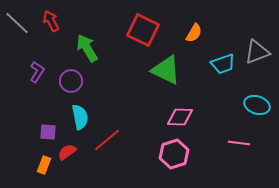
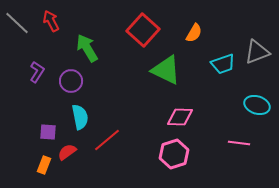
red square: rotated 16 degrees clockwise
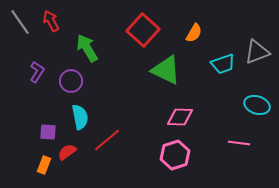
gray line: moved 3 px right, 1 px up; rotated 12 degrees clockwise
pink hexagon: moved 1 px right, 1 px down
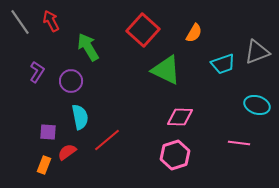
green arrow: moved 1 px right, 1 px up
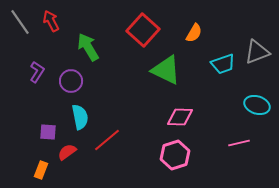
pink line: rotated 20 degrees counterclockwise
orange rectangle: moved 3 px left, 5 px down
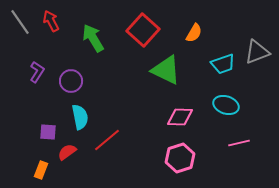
green arrow: moved 5 px right, 9 px up
cyan ellipse: moved 31 px left
pink hexagon: moved 5 px right, 3 px down
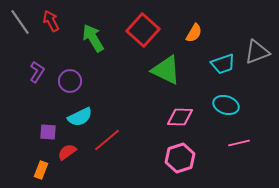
purple circle: moved 1 px left
cyan semicircle: rotated 75 degrees clockwise
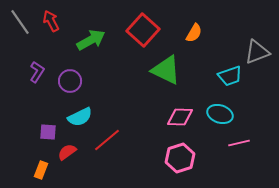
green arrow: moved 2 px left, 2 px down; rotated 92 degrees clockwise
cyan trapezoid: moved 7 px right, 12 px down
cyan ellipse: moved 6 px left, 9 px down
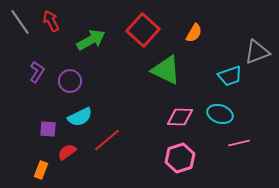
purple square: moved 3 px up
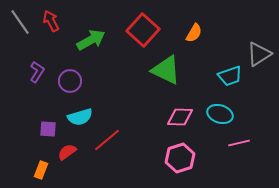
gray triangle: moved 2 px right, 2 px down; rotated 12 degrees counterclockwise
cyan semicircle: rotated 10 degrees clockwise
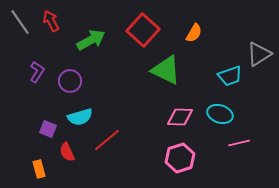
purple square: rotated 18 degrees clockwise
red semicircle: rotated 78 degrees counterclockwise
orange rectangle: moved 2 px left, 1 px up; rotated 36 degrees counterclockwise
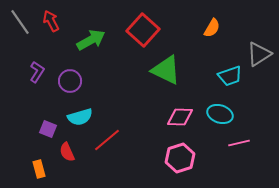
orange semicircle: moved 18 px right, 5 px up
